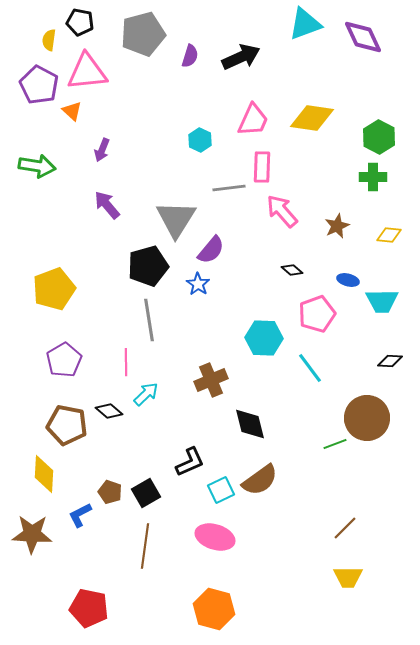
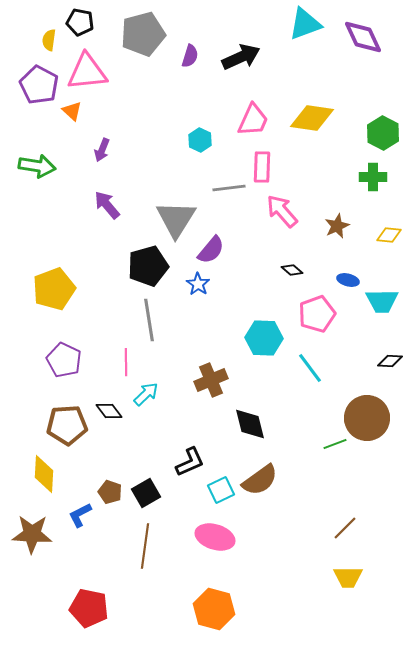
green hexagon at (379, 137): moved 4 px right, 4 px up
purple pentagon at (64, 360): rotated 16 degrees counterclockwise
black diamond at (109, 411): rotated 12 degrees clockwise
brown pentagon at (67, 425): rotated 15 degrees counterclockwise
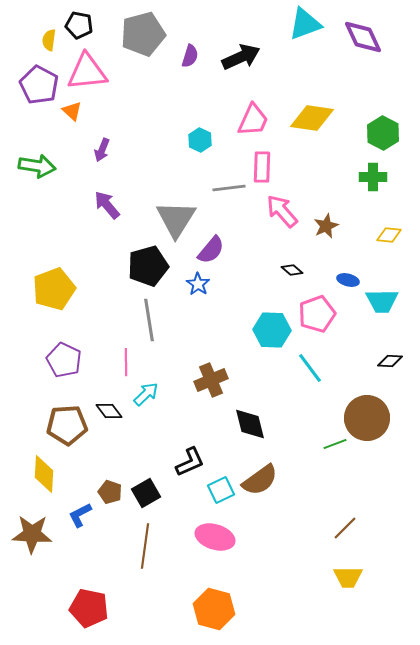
black pentagon at (80, 22): moved 1 px left, 3 px down
brown star at (337, 226): moved 11 px left
cyan hexagon at (264, 338): moved 8 px right, 8 px up
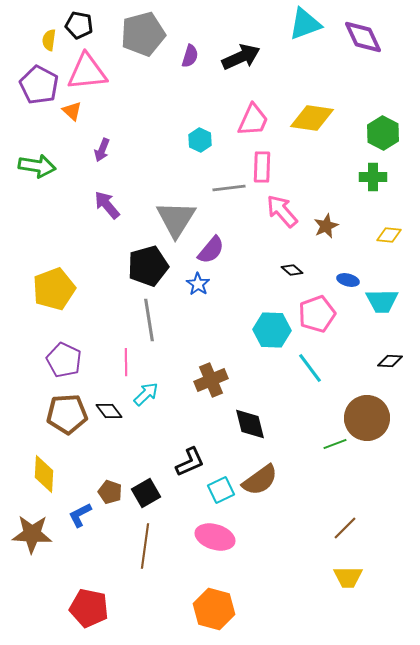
brown pentagon at (67, 425): moved 11 px up
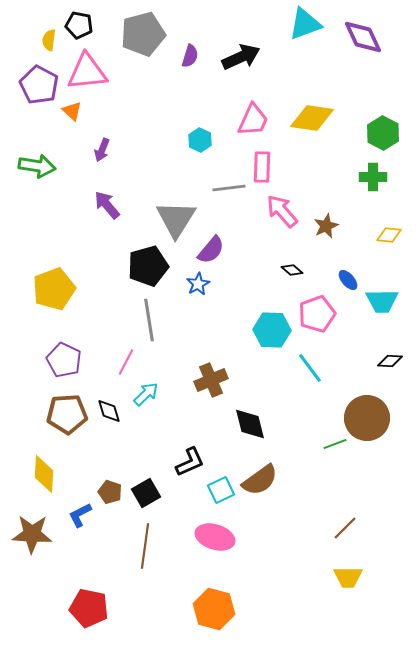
blue ellipse at (348, 280): rotated 35 degrees clockwise
blue star at (198, 284): rotated 10 degrees clockwise
pink line at (126, 362): rotated 28 degrees clockwise
black diamond at (109, 411): rotated 20 degrees clockwise
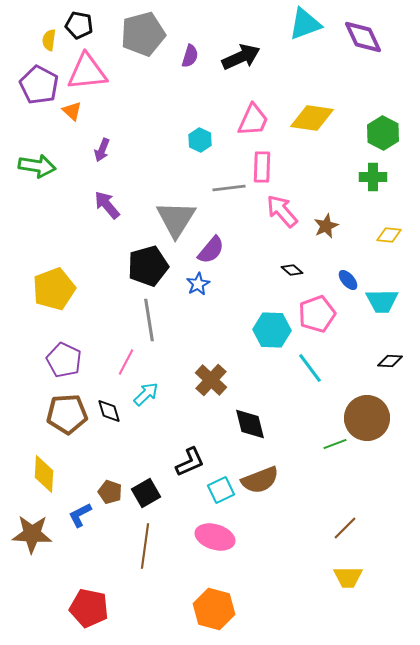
brown cross at (211, 380): rotated 24 degrees counterclockwise
brown semicircle at (260, 480): rotated 15 degrees clockwise
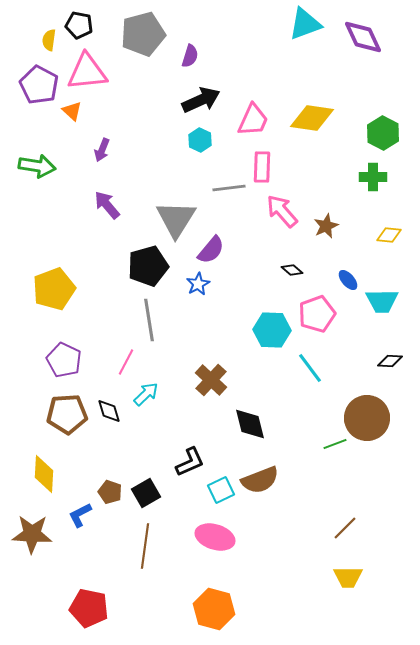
black arrow at (241, 57): moved 40 px left, 43 px down
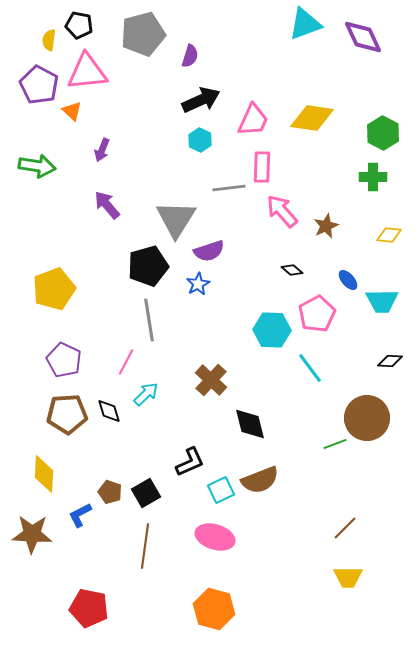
purple semicircle at (211, 250): moved 2 px left, 1 px down; rotated 32 degrees clockwise
pink pentagon at (317, 314): rotated 9 degrees counterclockwise
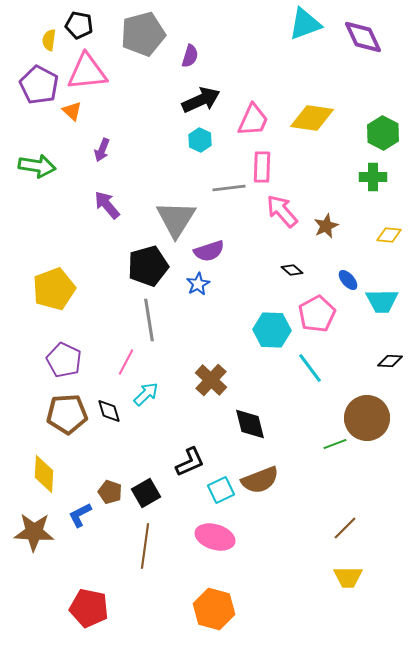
brown star at (32, 534): moved 2 px right, 2 px up
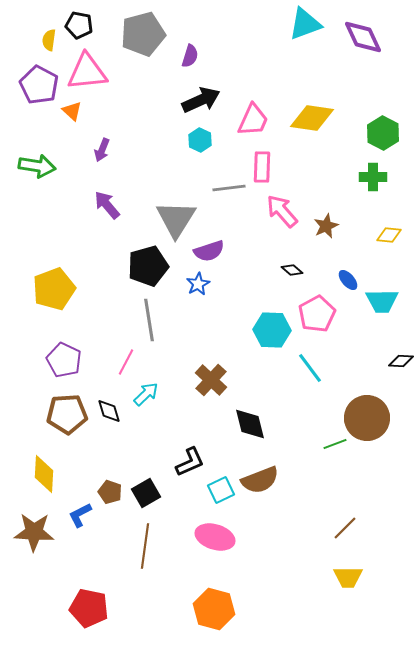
black diamond at (390, 361): moved 11 px right
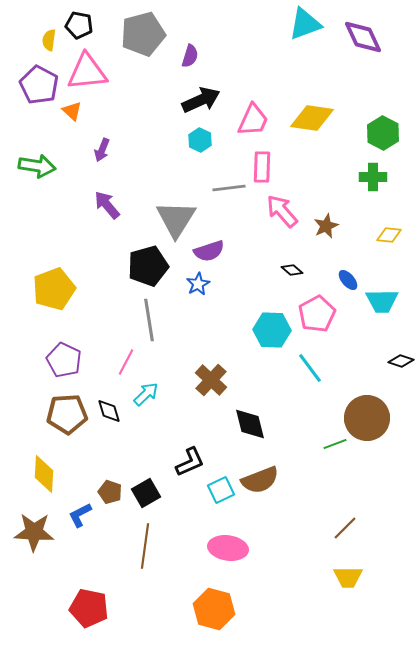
black diamond at (401, 361): rotated 15 degrees clockwise
pink ellipse at (215, 537): moved 13 px right, 11 px down; rotated 9 degrees counterclockwise
